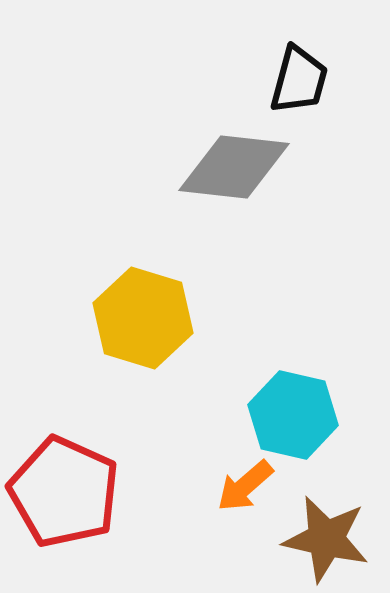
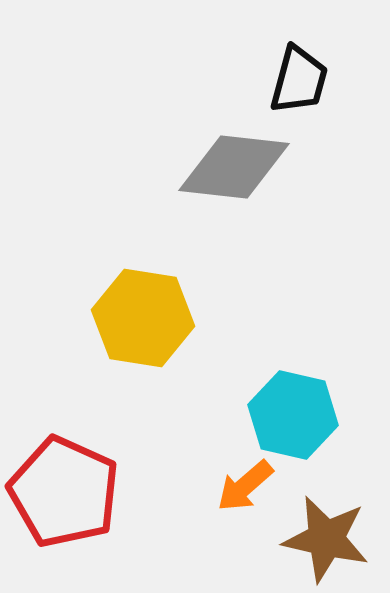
yellow hexagon: rotated 8 degrees counterclockwise
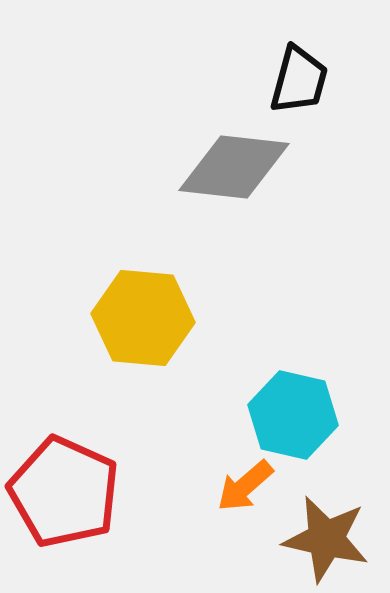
yellow hexagon: rotated 4 degrees counterclockwise
